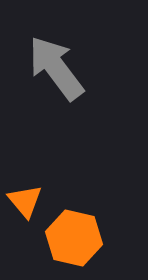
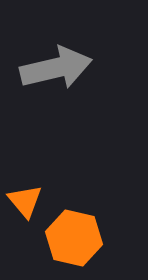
gray arrow: rotated 114 degrees clockwise
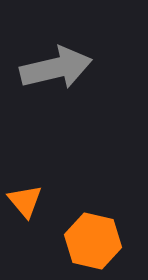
orange hexagon: moved 19 px right, 3 px down
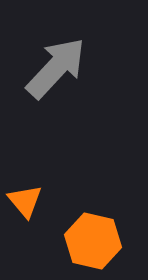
gray arrow: rotated 34 degrees counterclockwise
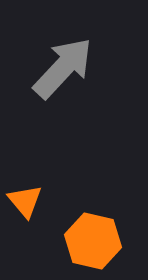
gray arrow: moved 7 px right
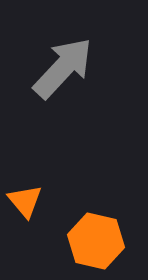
orange hexagon: moved 3 px right
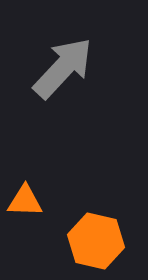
orange triangle: rotated 48 degrees counterclockwise
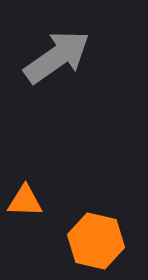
gray arrow: moved 6 px left, 11 px up; rotated 12 degrees clockwise
